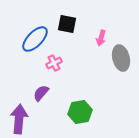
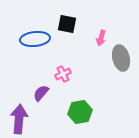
blue ellipse: rotated 40 degrees clockwise
pink cross: moved 9 px right, 11 px down
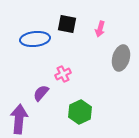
pink arrow: moved 1 px left, 9 px up
gray ellipse: rotated 30 degrees clockwise
green hexagon: rotated 15 degrees counterclockwise
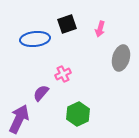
black square: rotated 30 degrees counterclockwise
green hexagon: moved 2 px left, 2 px down
purple arrow: rotated 20 degrees clockwise
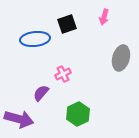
pink arrow: moved 4 px right, 12 px up
purple arrow: rotated 80 degrees clockwise
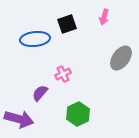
gray ellipse: rotated 20 degrees clockwise
purple semicircle: moved 1 px left
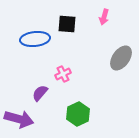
black square: rotated 24 degrees clockwise
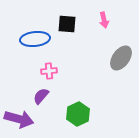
pink arrow: moved 3 px down; rotated 28 degrees counterclockwise
pink cross: moved 14 px left, 3 px up; rotated 21 degrees clockwise
purple semicircle: moved 1 px right, 3 px down
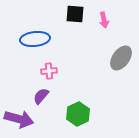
black square: moved 8 px right, 10 px up
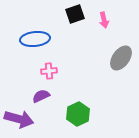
black square: rotated 24 degrees counterclockwise
purple semicircle: rotated 24 degrees clockwise
